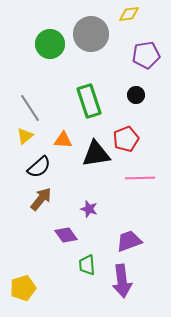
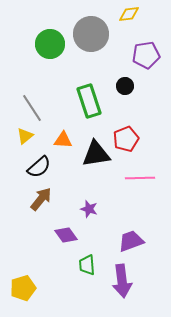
black circle: moved 11 px left, 9 px up
gray line: moved 2 px right
purple trapezoid: moved 2 px right
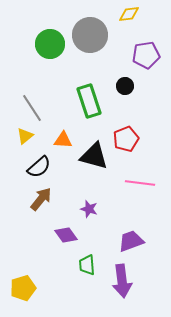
gray circle: moved 1 px left, 1 px down
black triangle: moved 2 px left, 2 px down; rotated 24 degrees clockwise
pink line: moved 5 px down; rotated 8 degrees clockwise
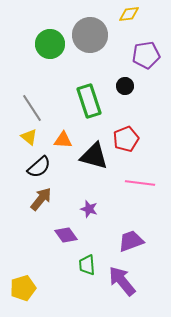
yellow triangle: moved 4 px right, 1 px down; rotated 42 degrees counterclockwise
purple arrow: rotated 148 degrees clockwise
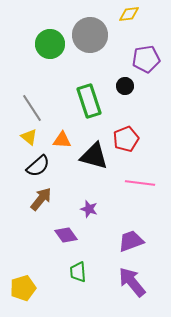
purple pentagon: moved 4 px down
orange triangle: moved 1 px left
black semicircle: moved 1 px left, 1 px up
green trapezoid: moved 9 px left, 7 px down
purple arrow: moved 10 px right, 1 px down
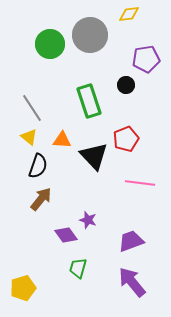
black circle: moved 1 px right, 1 px up
black triangle: rotated 32 degrees clockwise
black semicircle: rotated 30 degrees counterclockwise
purple star: moved 1 px left, 11 px down
green trapezoid: moved 4 px up; rotated 20 degrees clockwise
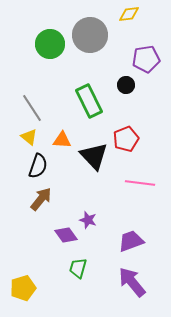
green rectangle: rotated 8 degrees counterclockwise
